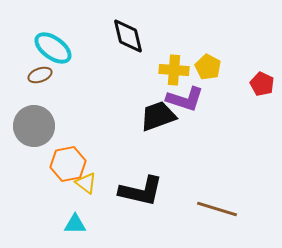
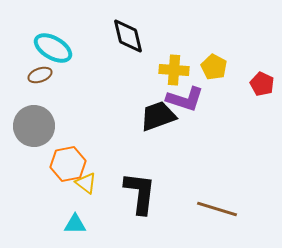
cyan ellipse: rotated 6 degrees counterclockwise
yellow pentagon: moved 6 px right
black L-shape: moved 1 px left, 2 px down; rotated 96 degrees counterclockwise
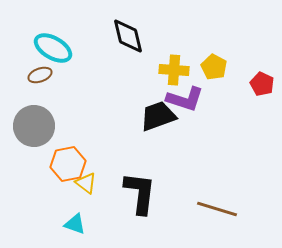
cyan triangle: rotated 20 degrees clockwise
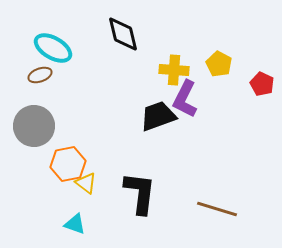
black diamond: moved 5 px left, 2 px up
yellow pentagon: moved 5 px right, 3 px up
purple L-shape: rotated 99 degrees clockwise
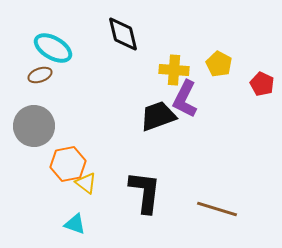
black L-shape: moved 5 px right, 1 px up
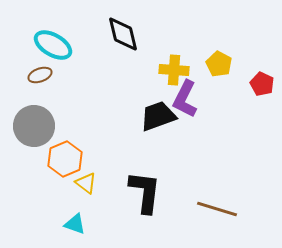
cyan ellipse: moved 3 px up
orange hexagon: moved 3 px left, 5 px up; rotated 12 degrees counterclockwise
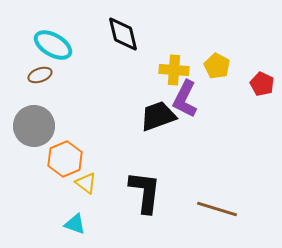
yellow pentagon: moved 2 px left, 2 px down
